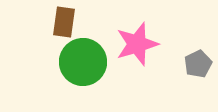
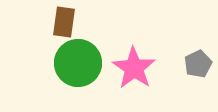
pink star: moved 3 px left, 24 px down; rotated 21 degrees counterclockwise
green circle: moved 5 px left, 1 px down
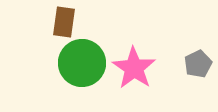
green circle: moved 4 px right
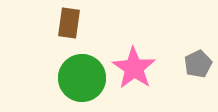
brown rectangle: moved 5 px right, 1 px down
green circle: moved 15 px down
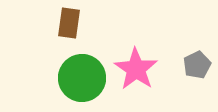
gray pentagon: moved 1 px left, 1 px down
pink star: moved 2 px right, 1 px down
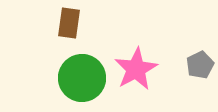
gray pentagon: moved 3 px right
pink star: rotated 9 degrees clockwise
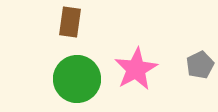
brown rectangle: moved 1 px right, 1 px up
green circle: moved 5 px left, 1 px down
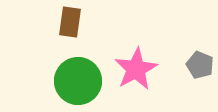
gray pentagon: rotated 24 degrees counterclockwise
green circle: moved 1 px right, 2 px down
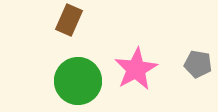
brown rectangle: moved 1 px left, 2 px up; rotated 16 degrees clockwise
gray pentagon: moved 2 px left, 1 px up; rotated 12 degrees counterclockwise
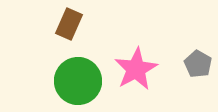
brown rectangle: moved 4 px down
gray pentagon: rotated 20 degrees clockwise
